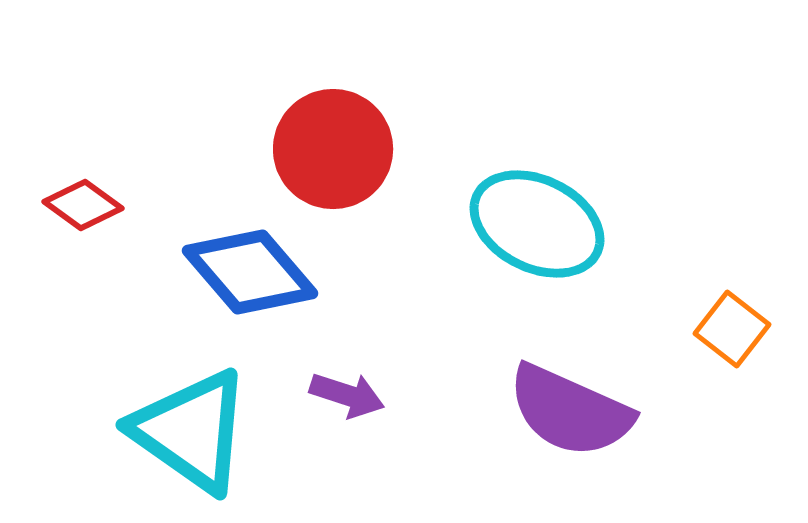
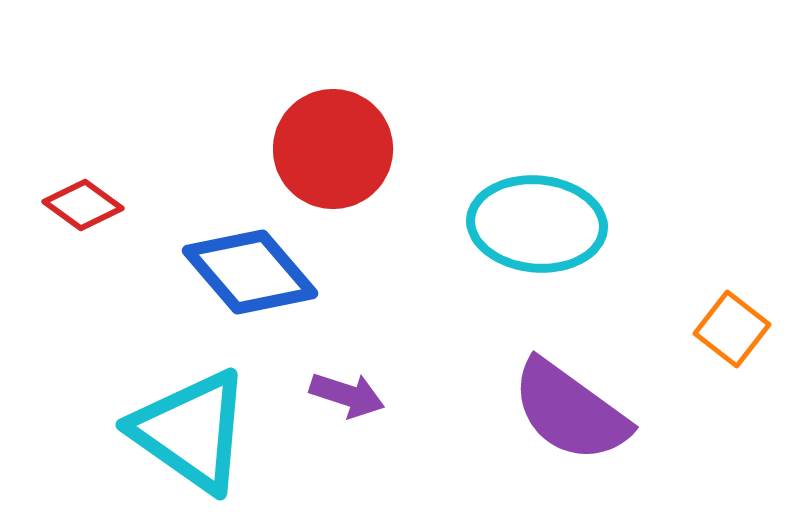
cyan ellipse: rotated 21 degrees counterclockwise
purple semicircle: rotated 12 degrees clockwise
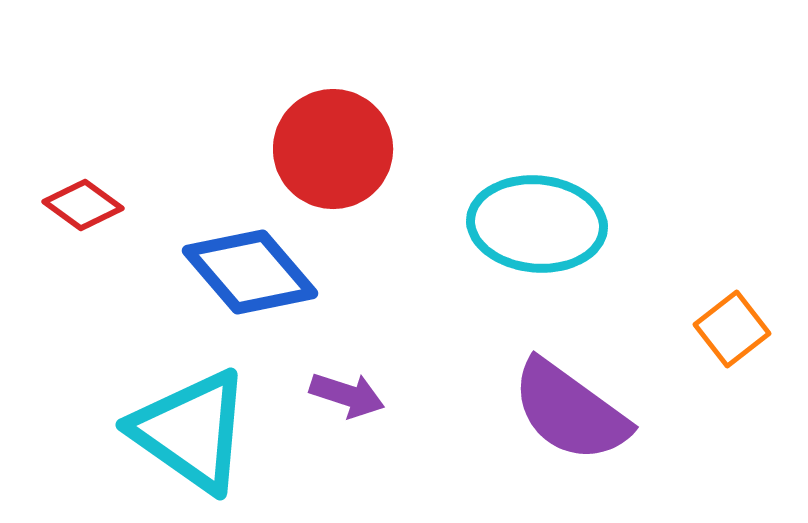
orange square: rotated 14 degrees clockwise
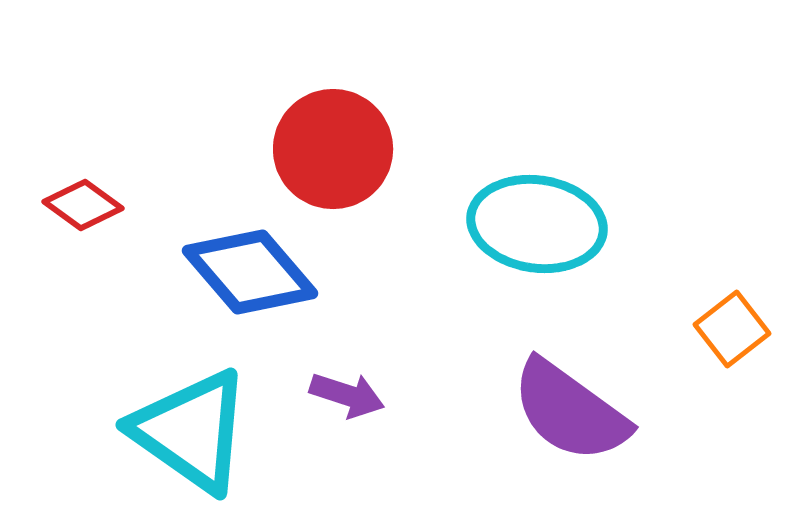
cyan ellipse: rotated 3 degrees clockwise
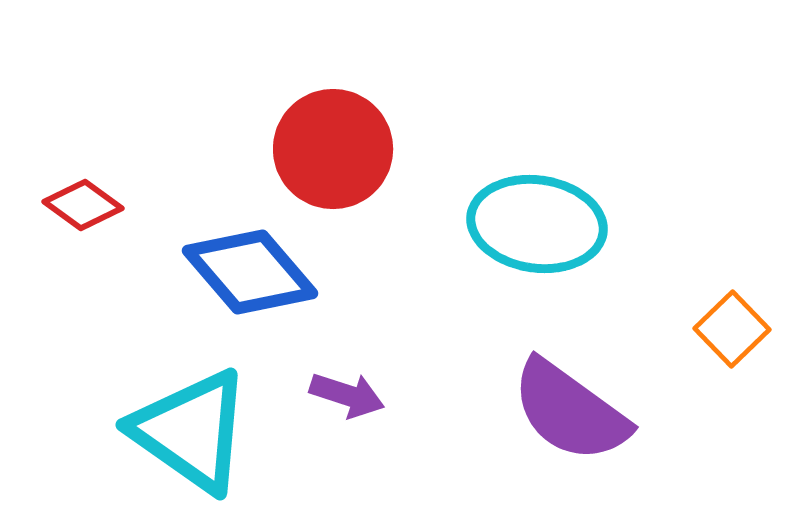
orange square: rotated 6 degrees counterclockwise
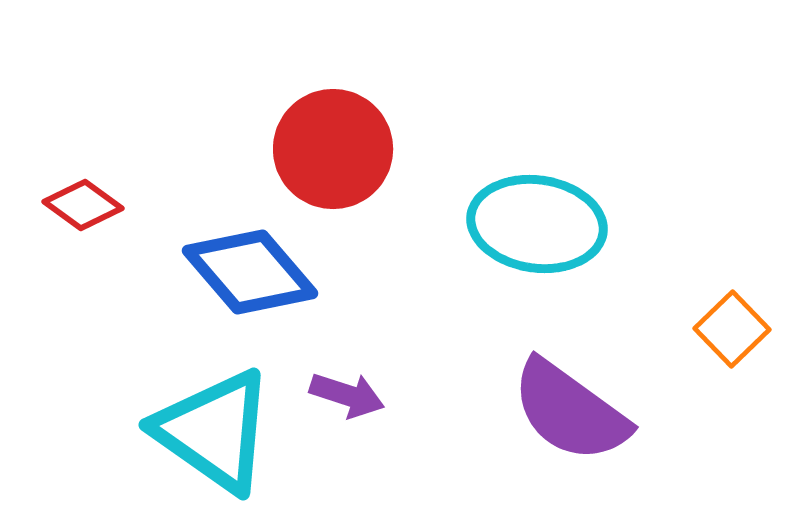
cyan triangle: moved 23 px right
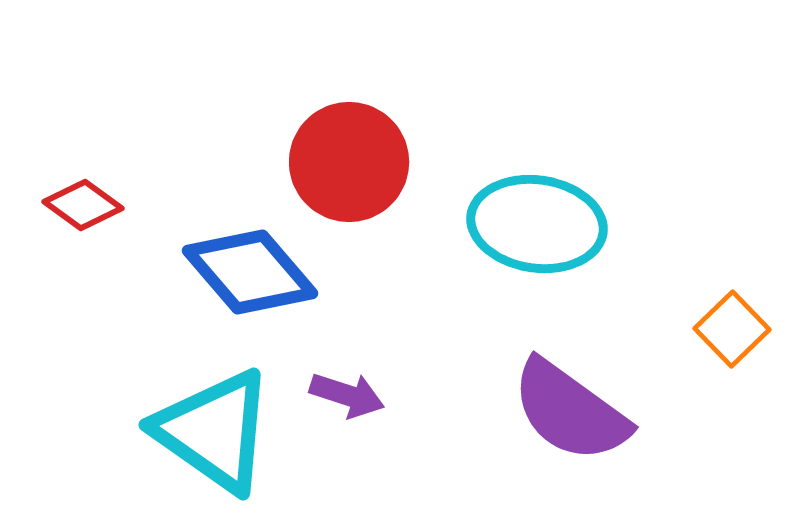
red circle: moved 16 px right, 13 px down
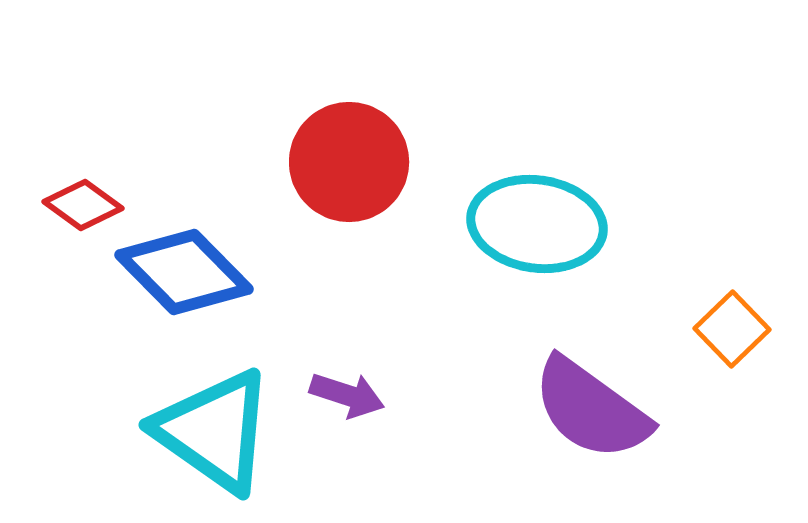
blue diamond: moved 66 px left; rotated 4 degrees counterclockwise
purple semicircle: moved 21 px right, 2 px up
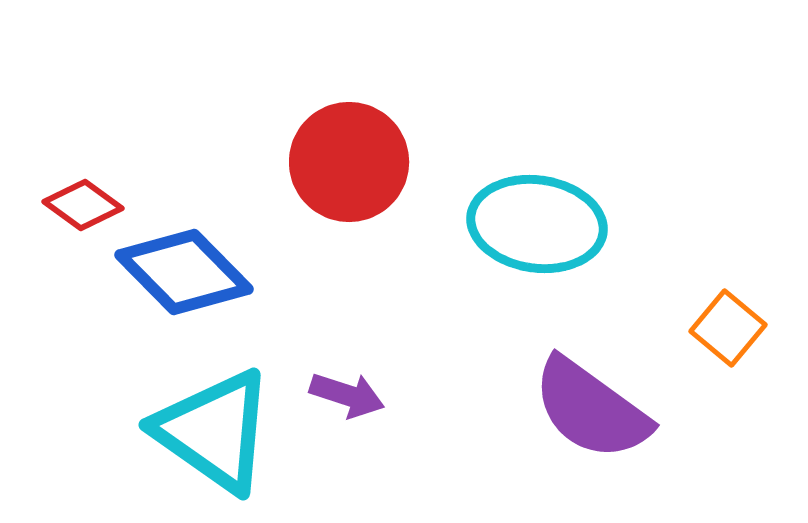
orange square: moved 4 px left, 1 px up; rotated 6 degrees counterclockwise
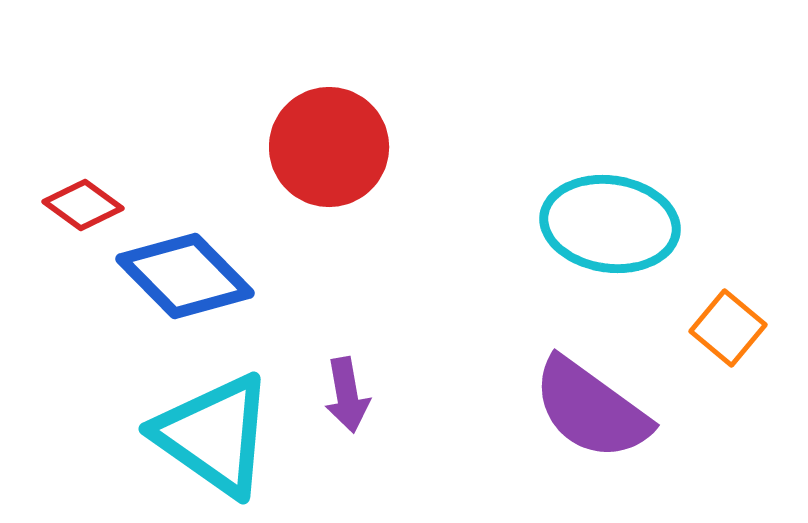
red circle: moved 20 px left, 15 px up
cyan ellipse: moved 73 px right
blue diamond: moved 1 px right, 4 px down
purple arrow: rotated 62 degrees clockwise
cyan triangle: moved 4 px down
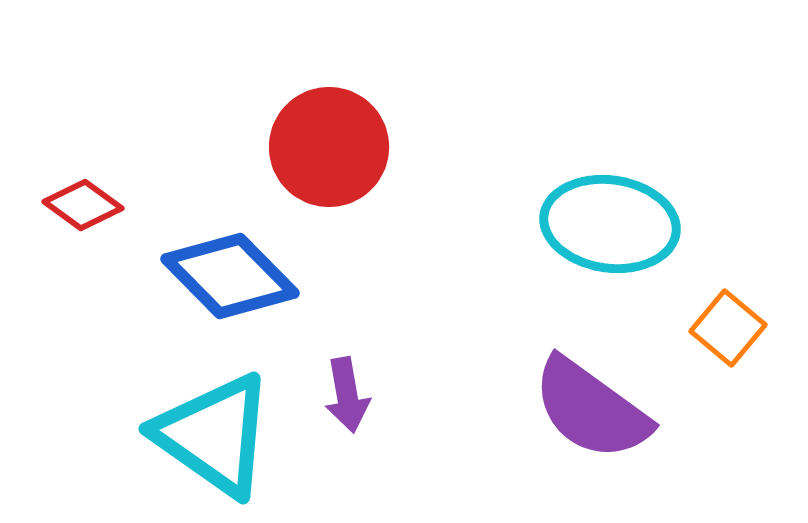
blue diamond: moved 45 px right
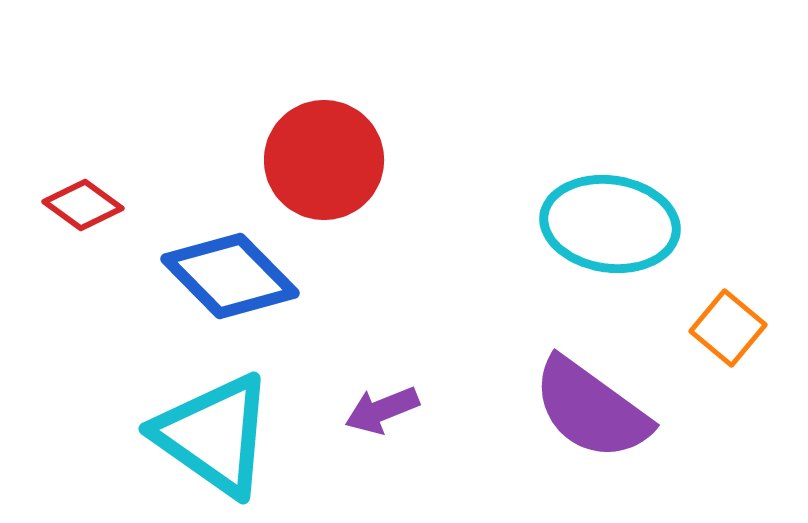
red circle: moved 5 px left, 13 px down
purple arrow: moved 35 px right, 15 px down; rotated 78 degrees clockwise
